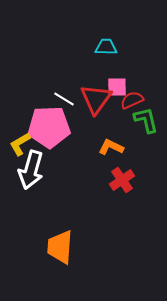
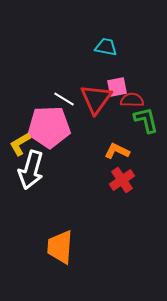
cyan trapezoid: rotated 10 degrees clockwise
pink square: rotated 10 degrees counterclockwise
red semicircle: rotated 25 degrees clockwise
orange L-shape: moved 6 px right, 4 px down
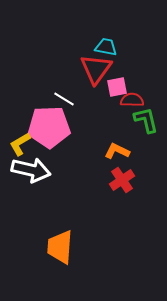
red triangle: moved 30 px up
white arrow: rotated 93 degrees counterclockwise
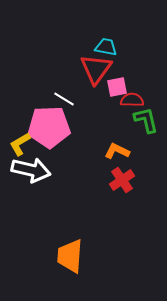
orange trapezoid: moved 10 px right, 9 px down
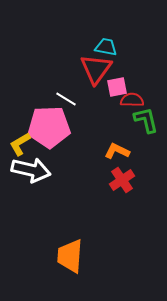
white line: moved 2 px right
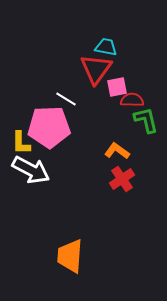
yellow L-shape: moved 1 px right, 1 px up; rotated 60 degrees counterclockwise
orange L-shape: rotated 10 degrees clockwise
white arrow: rotated 15 degrees clockwise
red cross: moved 1 px up
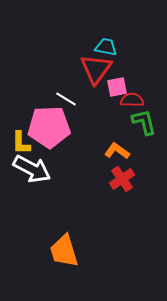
green L-shape: moved 2 px left, 2 px down
white arrow: moved 1 px right, 1 px up
orange trapezoid: moved 6 px left, 5 px up; rotated 21 degrees counterclockwise
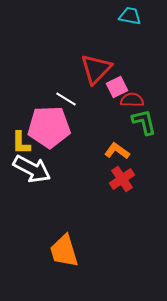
cyan trapezoid: moved 24 px right, 31 px up
red triangle: rotated 8 degrees clockwise
pink square: rotated 15 degrees counterclockwise
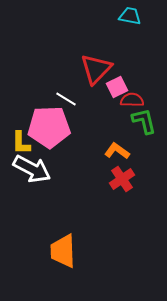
green L-shape: moved 1 px up
orange trapezoid: moved 1 px left; rotated 15 degrees clockwise
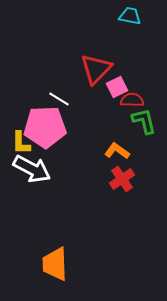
white line: moved 7 px left
pink pentagon: moved 4 px left
orange trapezoid: moved 8 px left, 13 px down
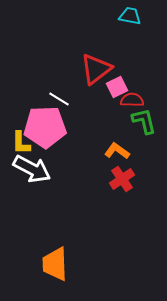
red triangle: rotated 8 degrees clockwise
